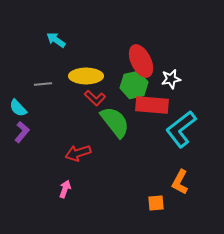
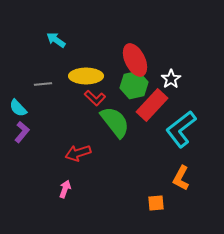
red ellipse: moved 6 px left, 1 px up
white star: rotated 24 degrees counterclockwise
red rectangle: rotated 52 degrees counterclockwise
orange L-shape: moved 1 px right, 4 px up
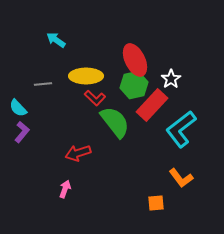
orange L-shape: rotated 65 degrees counterclockwise
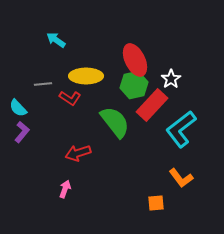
red L-shape: moved 25 px left; rotated 10 degrees counterclockwise
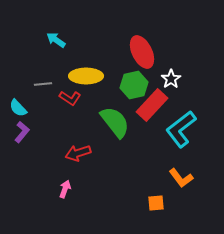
red ellipse: moved 7 px right, 8 px up
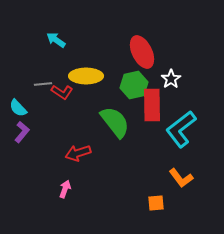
red L-shape: moved 8 px left, 6 px up
red rectangle: rotated 44 degrees counterclockwise
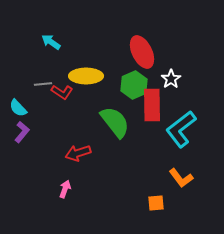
cyan arrow: moved 5 px left, 2 px down
green hexagon: rotated 12 degrees counterclockwise
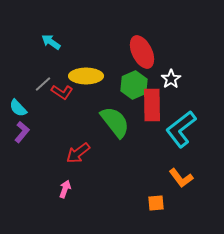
gray line: rotated 36 degrees counterclockwise
red arrow: rotated 20 degrees counterclockwise
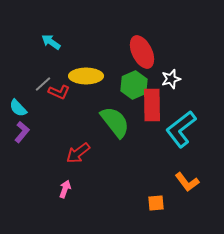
white star: rotated 18 degrees clockwise
red L-shape: moved 3 px left; rotated 10 degrees counterclockwise
orange L-shape: moved 6 px right, 4 px down
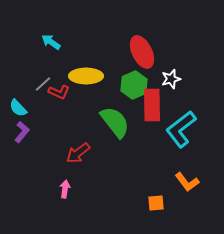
pink arrow: rotated 12 degrees counterclockwise
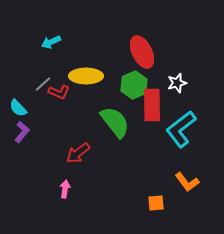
cyan arrow: rotated 60 degrees counterclockwise
white star: moved 6 px right, 4 px down
